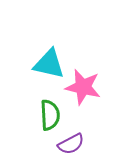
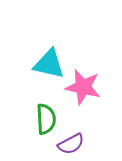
green semicircle: moved 4 px left, 4 px down
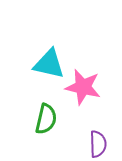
green semicircle: rotated 16 degrees clockwise
purple semicircle: moved 27 px right; rotated 64 degrees counterclockwise
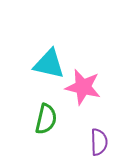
purple semicircle: moved 1 px right, 2 px up
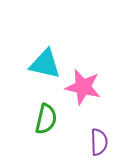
cyan triangle: moved 4 px left
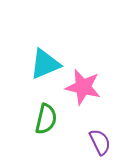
cyan triangle: rotated 36 degrees counterclockwise
purple semicircle: moved 1 px right; rotated 24 degrees counterclockwise
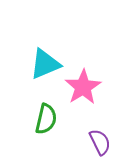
pink star: rotated 27 degrees clockwise
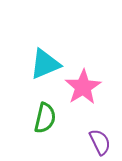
green semicircle: moved 1 px left, 1 px up
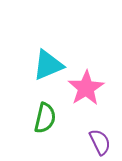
cyan triangle: moved 3 px right, 1 px down
pink star: moved 3 px right, 1 px down
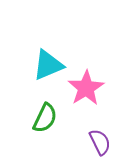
green semicircle: rotated 12 degrees clockwise
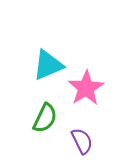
purple semicircle: moved 18 px left, 1 px up
